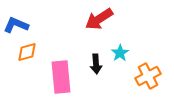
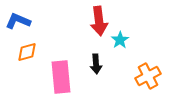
red arrow: moved 2 px down; rotated 64 degrees counterclockwise
blue L-shape: moved 2 px right, 4 px up
cyan star: moved 13 px up
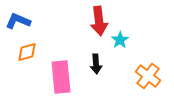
orange cross: rotated 25 degrees counterclockwise
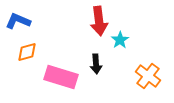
pink rectangle: rotated 68 degrees counterclockwise
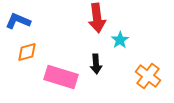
red arrow: moved 2 px left, 3 px up
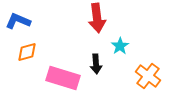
cyan star: moved 6 px down
pink rectangle: moved 2 px right, 1 px down
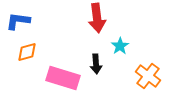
blue L-shape: rotated 15 degrees counterclockwise
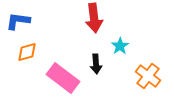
red arrow: moved 3 px left
pink rectangle: rotated 20 degrees clockwise
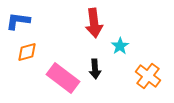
red arrow: moved 5 px down
black arrow: moved 1 px left, 5 px down
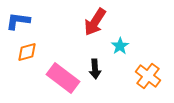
red arrow: moved 1 px right, 1 px up; rotated 40 degrees clockwise
